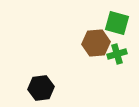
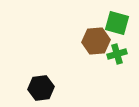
brown hexagon: moved 2 px up
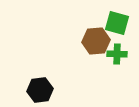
green cross: rotated 18 degrees clockwise
black hexagon: moved 1 px left, 2 px down
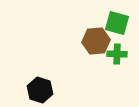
black hexagon: rotated 25 degrees clockwise
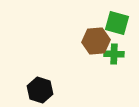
green cross: moved 3 px left
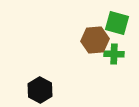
brown hexagon: moved 1 px left, 1 px up
black hexagon: rotated 10 degrees clockwise
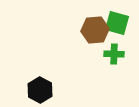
brown hexagon: moved 10 px up
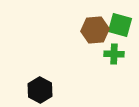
green square: moved 3 px right, 2 px down
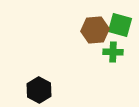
green cross: moved 1 px left, 2 px up
black hexagon: moved 1 px left
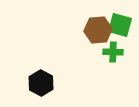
brown hexagon: moved 3 px right
black hexagon: moved 2 px right, 7 px up
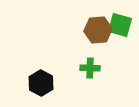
green cross: moved 23 px left, 16 px down
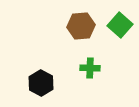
green square: rotated 25 degrees clockwise
brown hexagon: moved 17 px left, 4 px up
